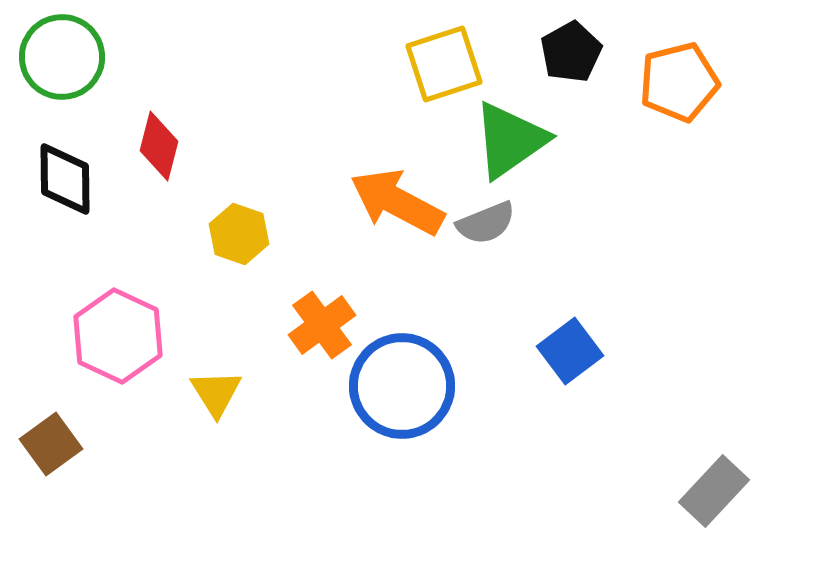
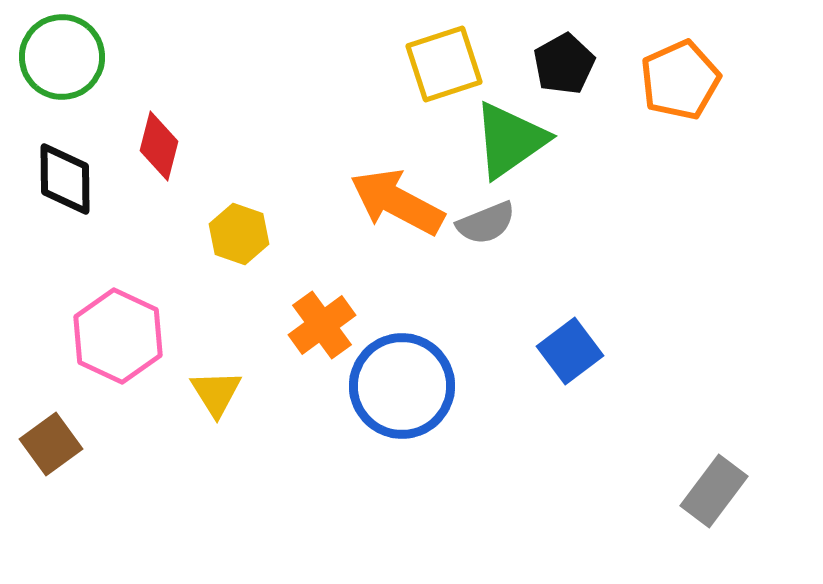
black pentagon: moved 7 px left, 12 px down
orange pentagon: moved 1 px right, 2 px up; rotated 10 degrees counterclockwise
gray rectangle: rotated 6 degrees counterclockwise
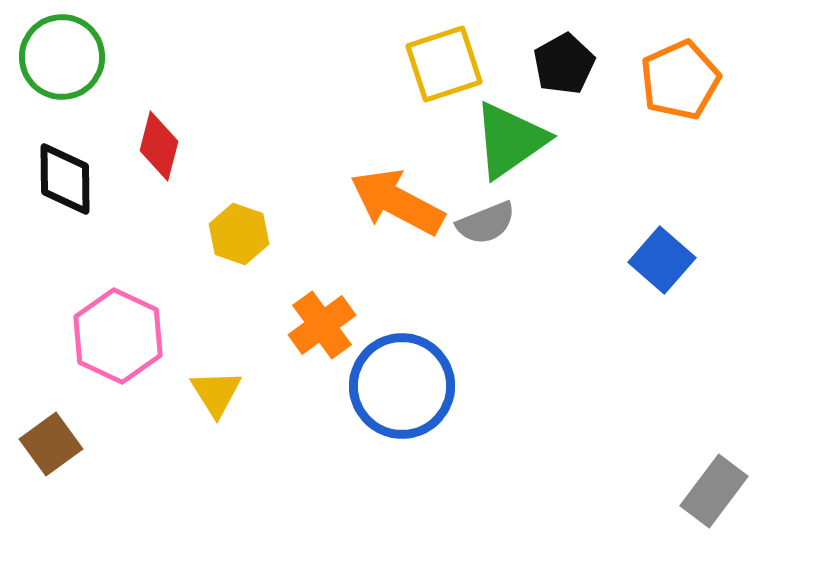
blue square: moved 92 px right, 91 px up; rotated 12 degrees counterclockwise
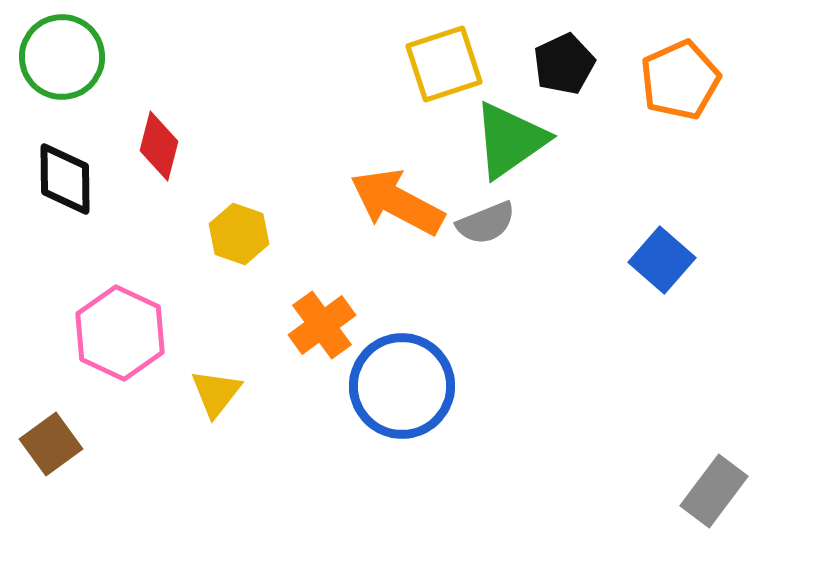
black pentagon: rotated 4 degrees clockwise
pink hexagon: moved 2 px right, 3 px up
yellow triangle: rotated 10 degrees clockwise
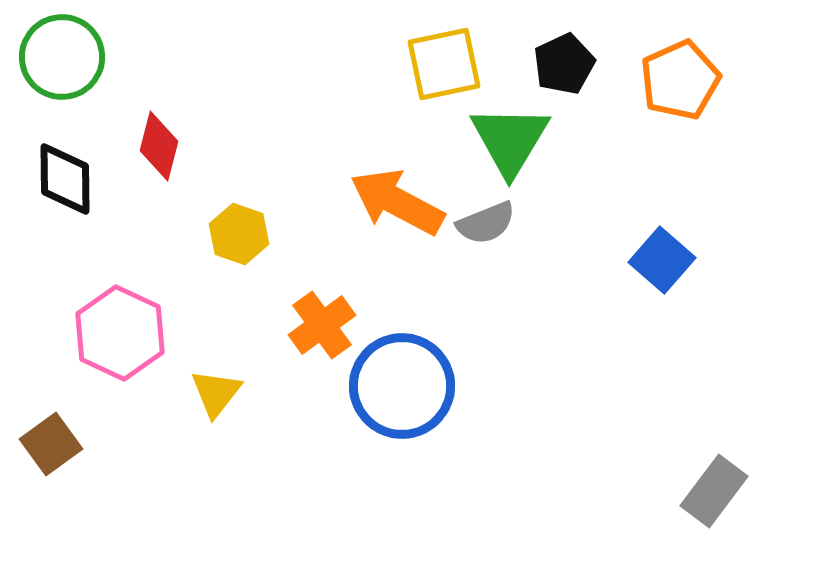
yellow square: rotated 6 degrees clockwise
green triangle: rotated 24 degrees counterclockwise
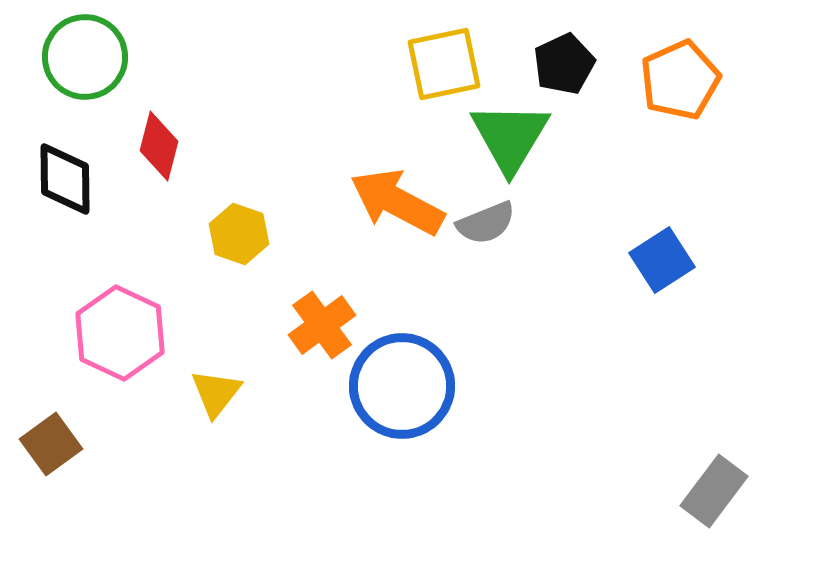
green circle: moved 23 px right
green triangle: moved 3 px up
blue square: rotated 16 degrees clockwise
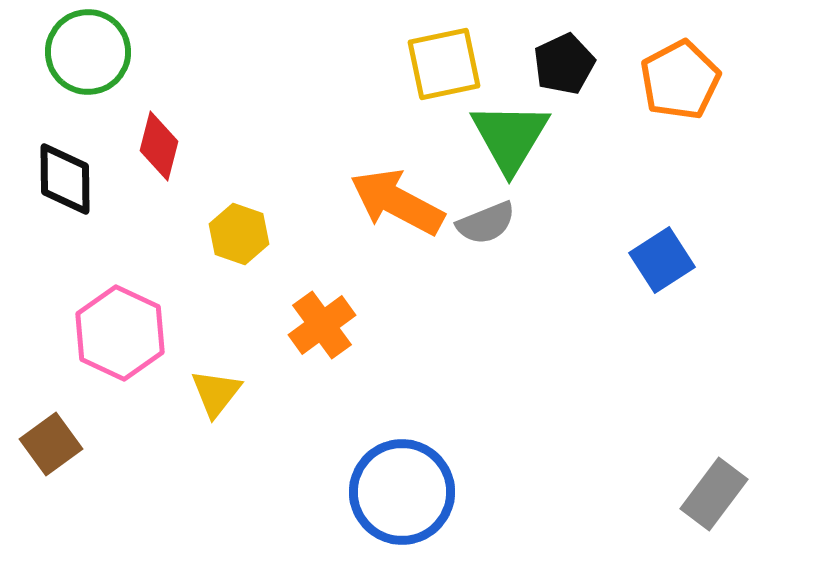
green circle: moved 3 px right, 5 px up
orange pentagon: rotated 4 degrees counterclockwise
blue circle: moved 106 px down
gray rectangle: moved 3 px down
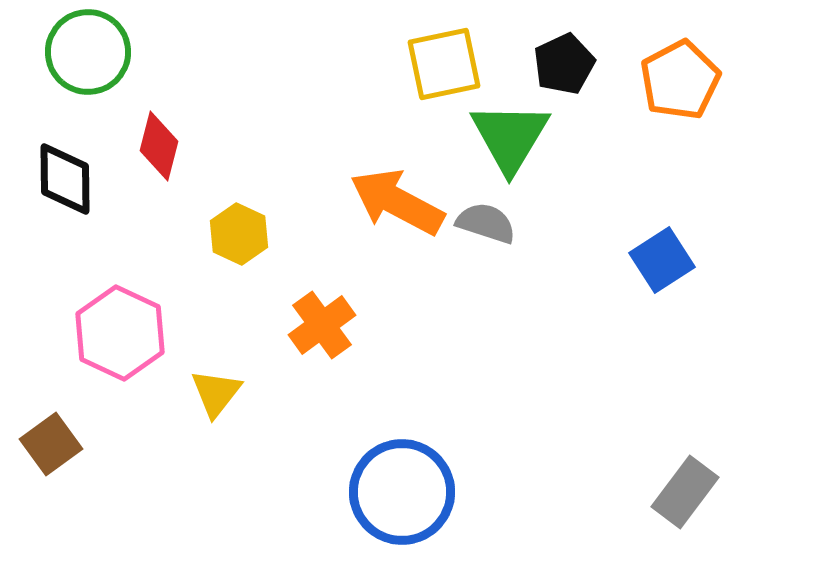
gray semicircle: rotated 140 degrees counterclockwise
yellow hexagon: rotated 6 degrees clockwise
gray rectangle: moved 29 px left, 2 px up
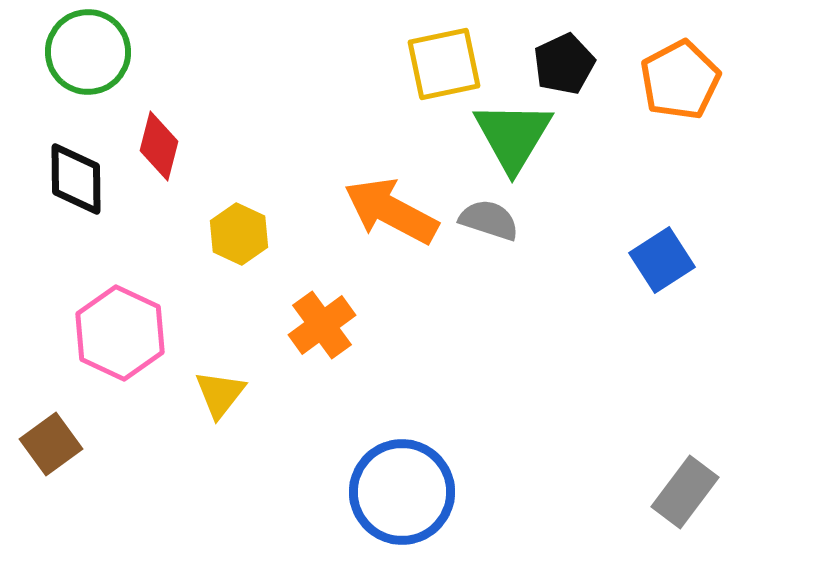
green triangle: moved 3 px right, 1 px up
black diamond: moved 11 px right
orange arrow: moved 6 px left, 9 px down
gray semicircle: moved 3 px right, 3 px up
yellow triangle: moved 4 px right, 1 px down
